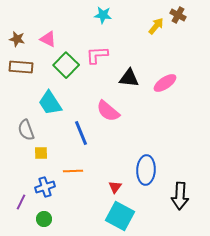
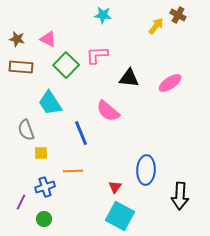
pink ellipse: moved 5 px right
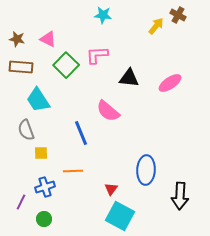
cyan trapezoid: moved 12 px left, 3 px up
red triangle: moved 4 px left, 2 px down
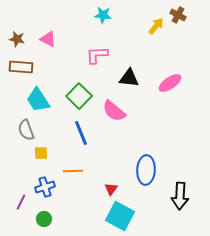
green square: moved 13 px right, 31 px down
pink semicircle: moved 6 px right
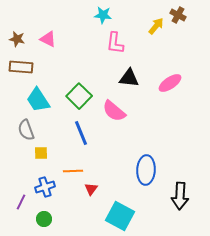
pink L-shape: moved 18 px right, 12 px up; rotated 80 degrees counterclockwise
red triangle: moved 20 px left
